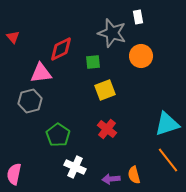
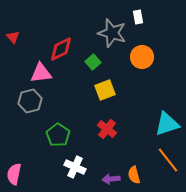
orange circle: moved 1 px right, 1 px down
green square: rotated 35 degrees counterclockwise
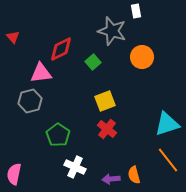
white rectangle: moved 2 px left, 6 px up
gray star: moved 2 px up
yellow square: moved 11 px down
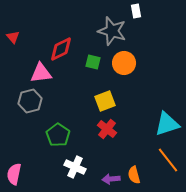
orange circle: moved 18 px left, 6 px down
green square: rotated 35 degrees counterclockwise
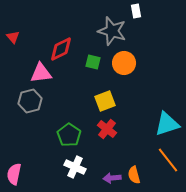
green pentagon: moved 11 px right
purple arrow: moved 1 px right, 1 px up
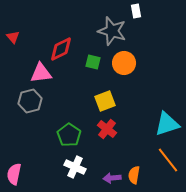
orange semicircle: rotated 24 degrees clockwise
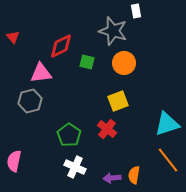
gray star: moved 1 px right
red diamond: moved 3 px up
green square: moved 6 px left
yellow square: moved 13 px right
pink semicircle: moved 13 px up
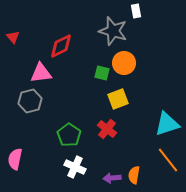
green square: moved 15 px right, 11 px down
yellow square: moved 2 px up
pink semicircle: moved 1 px right, 2 px up
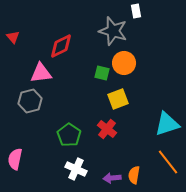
orange line: moved 2 px down
white cross: moved 1 px right, 2 px down
